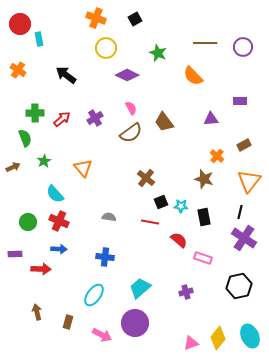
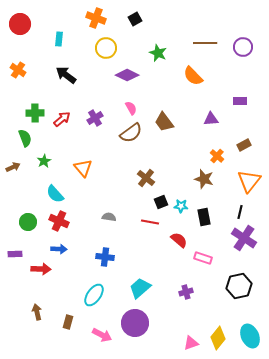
cyan rectangle at (39, 39): moved 20 px right; rotated 16 degrees clockwise
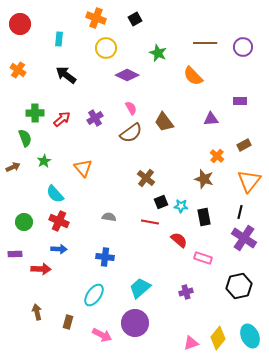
green circle at (28, 222): moved 4 px left
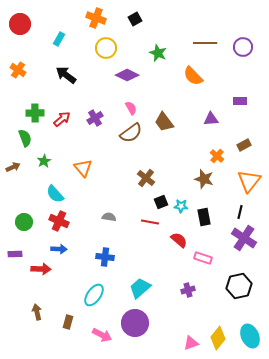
cyan rectangle at (59, 39): rotated 24 degrees clockwise
purple cross at (186, 292): moved 2 px right, 2 px up
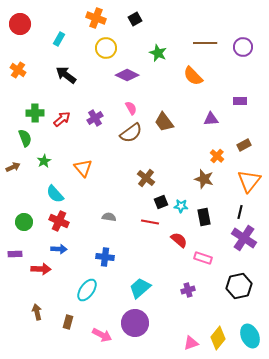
cyan ellipse at (94, 295): moved 7 px left, 5 px up
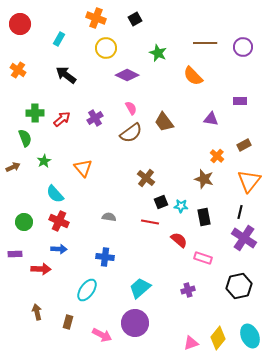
purple triangle at (211, 119): rotated 14 degrees clockwise
